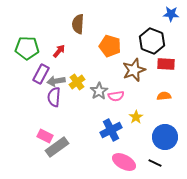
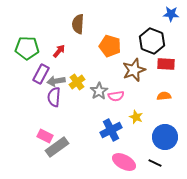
yellow star: rotated 16 degrees counterclockwise
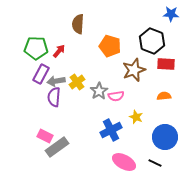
green pentagon: moved 9 px right
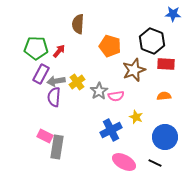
blue star: moved 2 px right
gray rectangle: rotated 45 degrees counterclockwise
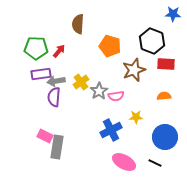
purple rectangle: rotated 54 degrees clockwise
yellow cross: moved 4 px right
yellow star: rotated 24 degrees counterclockwise
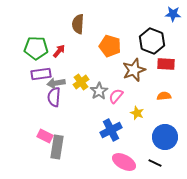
gray arrow: moved 2 px down
pink semicircle: rotated 140 degrees clockwise
yellow star: moved 1 px right, 4 px up; rotated 24 degrees clockwise
